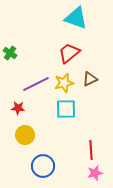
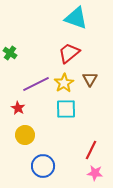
brown triangle: rotated 35 degrees counterclockwise
yellow star: rotated 18 degrees counterclockwise
red star: rotated 24 degrees clockwise
red line: rotated 30 degrees clockwise
pink star: rotated 21 degrees clockwise
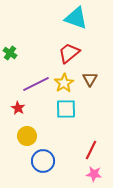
yellow circle: moved 2 px right, 1 px down
blue circle: moved 5 px up
pink star: moved 1 px left, 1 px down
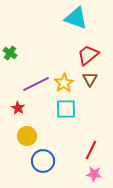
red trapezoid: moved 19 px right, 2 px down
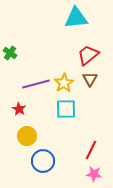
cyan triangle: rotated 25 degrees counterclockwise
purple line: rotated 12 degrees clockwise
red star: moved 1 px right, 1 px down
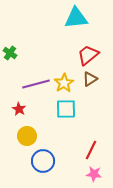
brown triangle: rotated 28 degrees clockwise
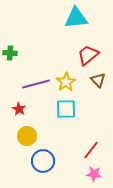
green cross: rotated 32 degrees counterclockwise
brown triangle: moved 8 px right, 1 px down; rotated 42 degrees counterclockwise
yellow star: moved 2 px right, 1 px up
red line: rotated 12 degrees clockwise
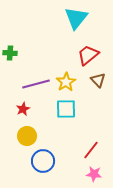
cyan triangle: rotated 45 degrees counterclockwise
red star: moved 4 px right; rotated 16 degrees clockwise
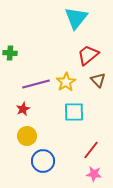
cyan square: moved 8 px right, 3 px down
